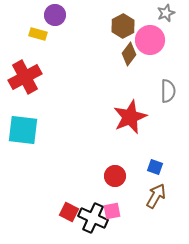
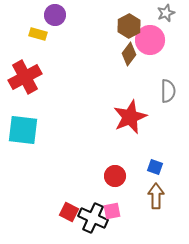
brown hexagon: moved 6 px right
brown arrow: rotated 30 degrees counterclockwise
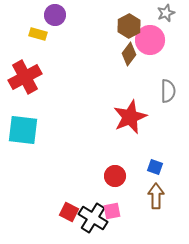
black cross: rotated 8 degrees clockwise
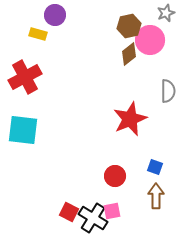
brown hexagon: rotated 15 degrees clockwise
brown diamond: rotated 15 degrees clockwise
red star: moved 2 px down
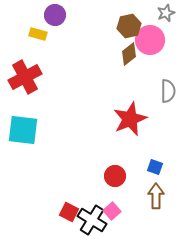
pink square: rotated 30 degrees counterclockwise
black cross: moved 1 px left, 2 px down
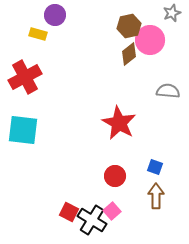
gray star: moved 6 px right
gray semicircle: rotated 85 degrees counterclockwise
red star: moved 11 px left, 4 px down; rotated 20 degrees counterclockwise
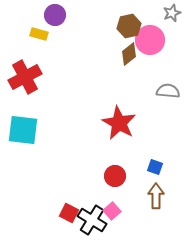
yellow rectangle: moved 1 px right
red square: moved 1 px down
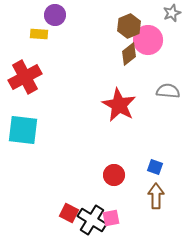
brown hexagon: rotated 10 degrees counterclockwise
yellow rectangle: rotated 12 degrees counterclockwise
pink circle: moved 2 px left
red star: moved 18 px up
red circle: moved 1 px left, 1 px up
pink square: moved 1 px left, 7 px down; rotated 30 degrees clockwise
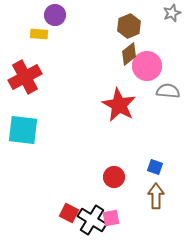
pink circle: moved 1 px left, 26 px down
red circle: moved 2 px down
